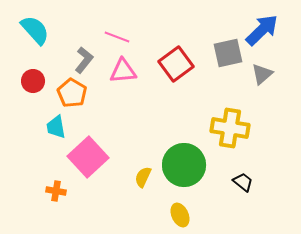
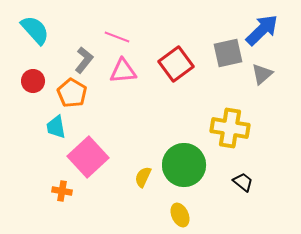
orange cross: moved 6 px right
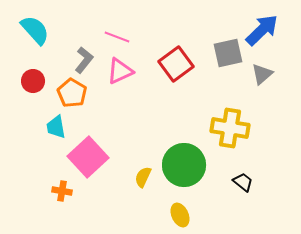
pink triangle: moved 3 px left; rotated 20 degrees counterclockwise
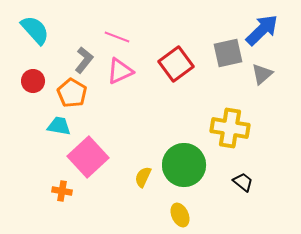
cyan trapezoid: moved 3 px right, 1 px up; rotated 110 degrees clockwise
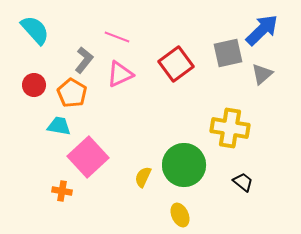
pink triangle: moved 3 px down
red circle: moved 1 px right, 4 px down
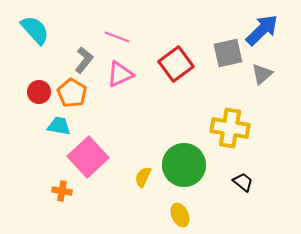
red circle: moved 5 px right, 7 px down
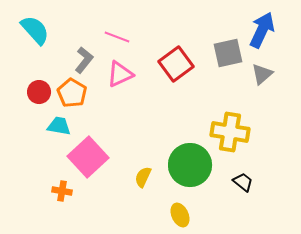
blue arrow: rotated 21 degrees counterclockwise
yellow cross: moved 4 px down
green circle: moved 6 px right
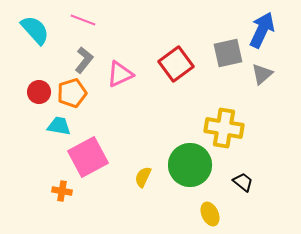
pink line: moved 34 px left, 17 px up
orange pentagon: rotated 24 degrees clockwise
yellow cross: moved 6 px left, 4 px up
pink square: rotated 15 degrees clockwise
yellow ellipse: moved 30 px right, 1 px up
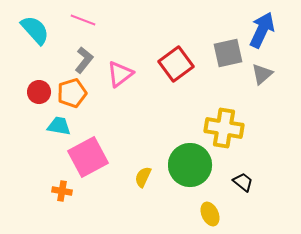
pink triangle: rotated 12 degrees counterclockwise
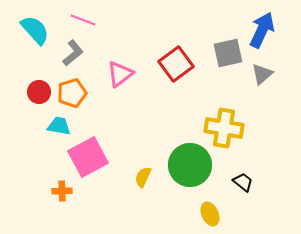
gray L-shape: moved 11 px left, 7 px up; rotated 12 degrees clockwise
orange cross: rotated 12 degrees counterclockwise
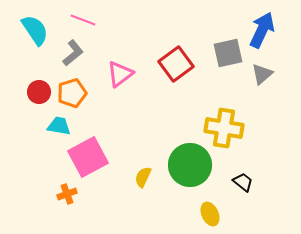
cyan semicircle: rotated 8 degrees clockwise
orange cross: moved 5 px right, 3 px down; rotated 18 degrees counterclockwise
